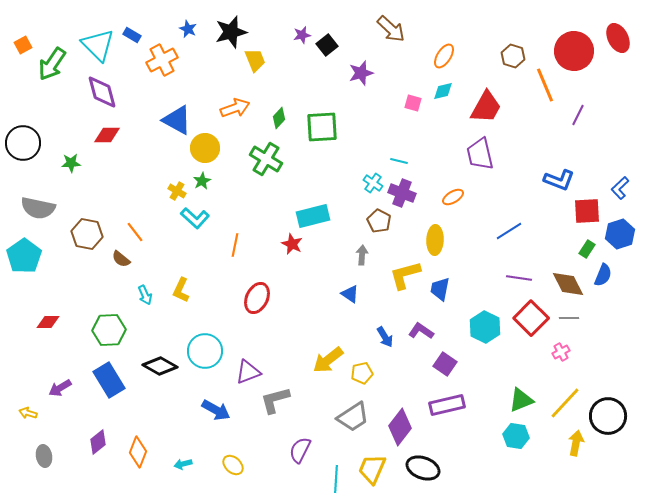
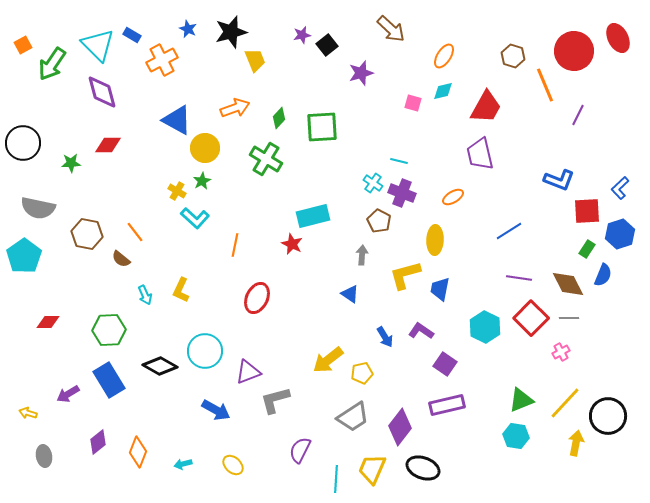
red diamond at (107, 135): moved 1 px right, 10 px down
purple arrow at (60, 388): moved 8 px right, 6 px down
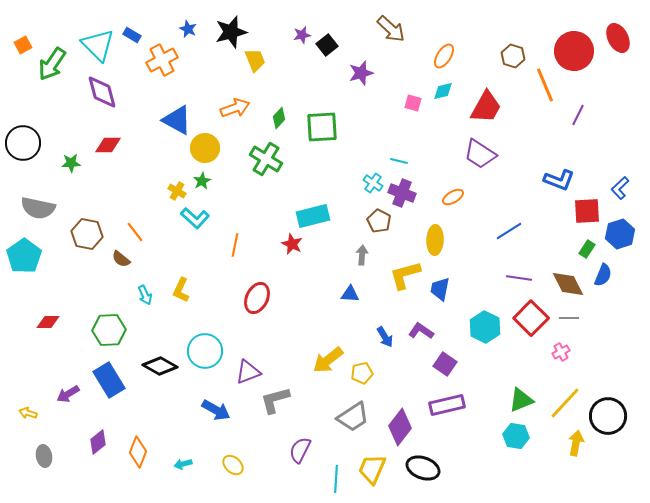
purple trapezoid at (480, 154): rotated 44 degrees counterclockwise
blue triangle at (350, 294): rotated 30 degrees counterclockwise
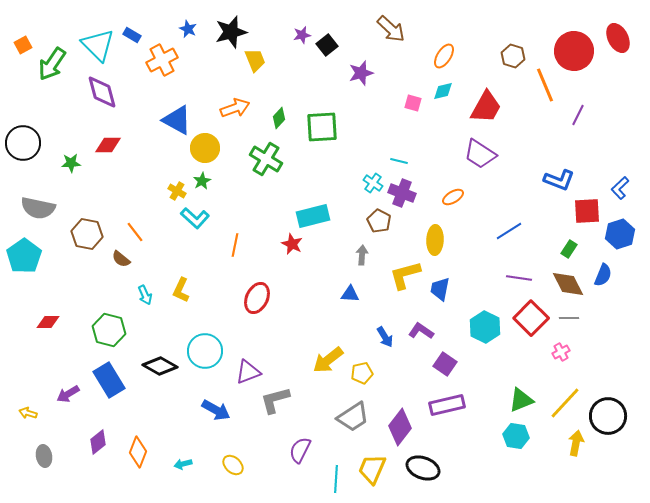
green rectangle at (587, 249): moved 18 px left
green hexagon at (109, 330): rotated 16 degrees clockwise
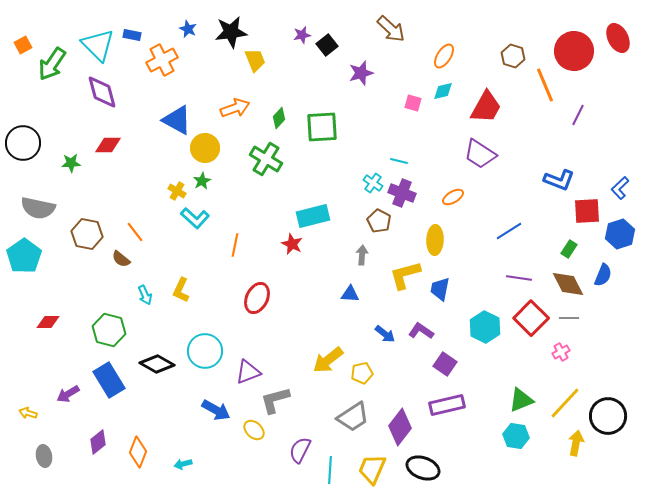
black star at (231, 32): rotated 8 degrees clockwise
blue rectangle at (132, 35): rotated 18 degrees counterclockwise
blue arrow at (385, 337): moved 3 px up; rotated 20 degrees counterclockwise
black diamond at (160, 366): moved 3 px left, 2 px up
yellow ellipse at (233, 465): moved 21 px right, 35 px up
cyan line at (336, 479): moved 6 px left, 9 px up
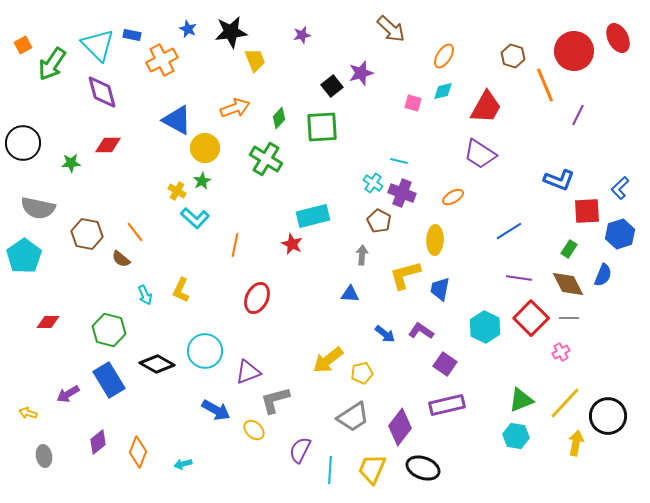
black square at (327, 45): moved 5 px right, 41 px down
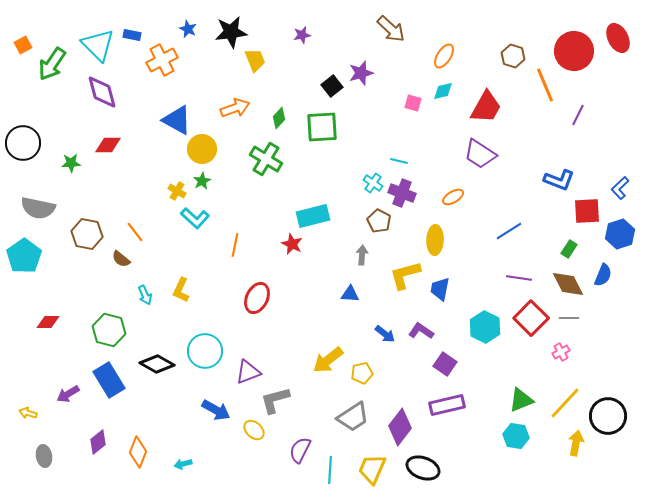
yellow circle at (205, 148): moved 3 px left, 1 px down
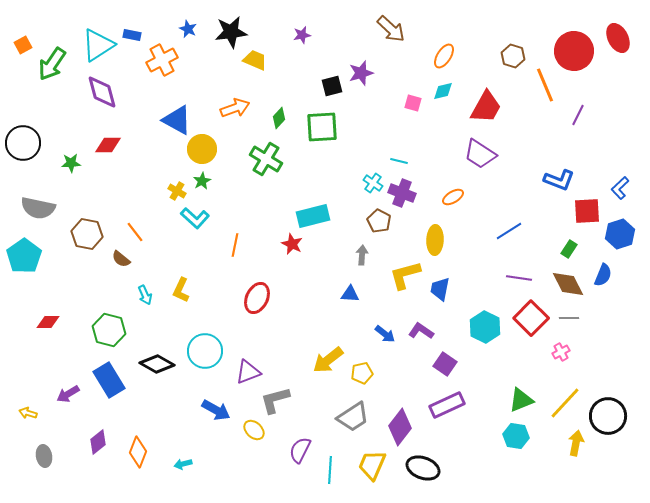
cyan triangle at (98, 45): rotated 42 degrees clockwise
yellow trapezoid at (255, 60): rotated 45 degrees counterclockwise
black square at (332, 86): rotated 25 degrees clockwise
purple rectangle at (447, 405): rotated 12 degrees counterclockwise
yellow trapezoid at (372, 469): moved 4 px up
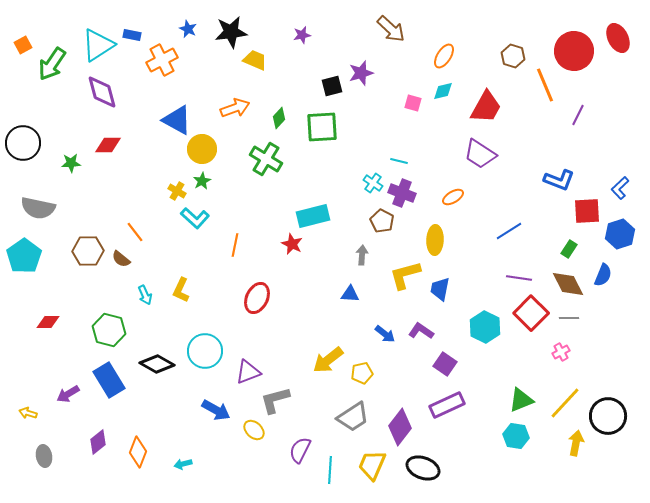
brown pentagon at (379, 221): moved 3 px right
brown hexagon at (87, 234): moved 1 px right, 17 px down; rotated 12 degrees counterclockwise
red square at (531, 318): moved 5 px up
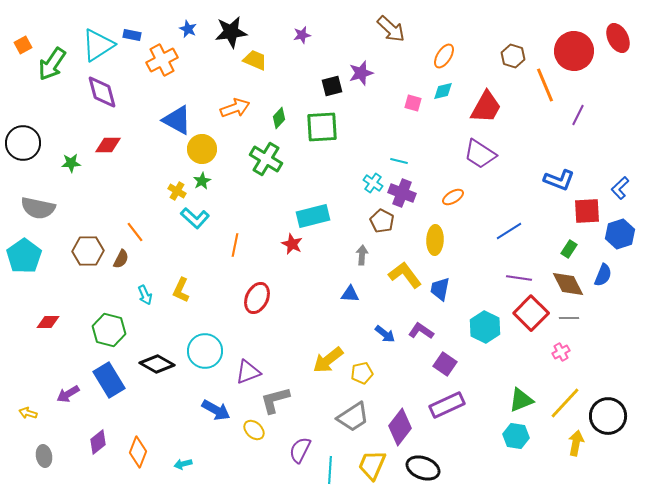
brown semicircle at (121, 259): rotated 102 degrees counterclockwise
yellow L-shape at (405, 275): rotated 68 degrees clockwise
